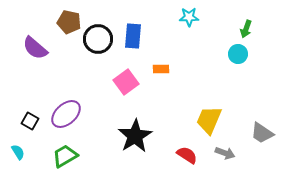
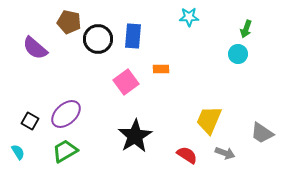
green trapezoid: moved 5 px up
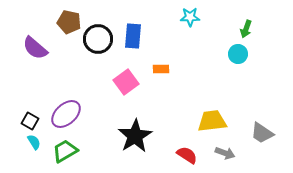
cyan star: moved 1 px right
yellow trapezoid: moved 3 px right, 1 px down; rotated 60 degrees clockwise
cyan semicircle: moved 16 px right, 10 px up
